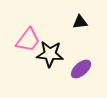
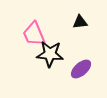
pink trapezoid: moved 6 px right, 6 px up; rotated 120 degrees clockwise
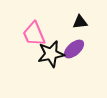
black star: moved 1 px right; rotated 16 degrees counterclockwise
purple ellipse: moved 7 px left, 20 px up
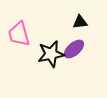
pink trapezoid: moved 15 px left; rotated 8 degrees clockwise
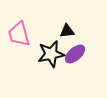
black triangle: moved 13 px left, 9 px down
purple ellipse: moved 1 px right, 5 px down
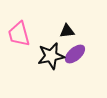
black star: moved 2 px down
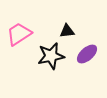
pink trapezoid: rotated 72 degrees clockwise
purple ellipse: moved 12 px right
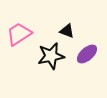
black triangle: rotated 28 degrees clockwise
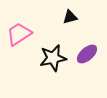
black triangle: moved 3 px right, 14 px up; rotated 35 degrees counterclockwise
black star: moved 2 px right, 2 px down
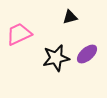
pink trapezoid: rotated 8 degrees clockwise
black star: moved 3 px right
